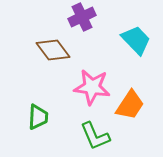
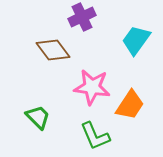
cyan trapezoid: rotated 100 degrees counterclockwise
green trapezoid: rotated 48 degrees counterclockwise
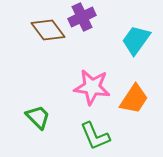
brown diamond: moved 5 px left, 20 px up
orange trapezoid: moved 4 px right, 6 px up
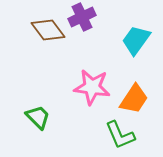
green L-shape: moved 25 px right, 1 px up
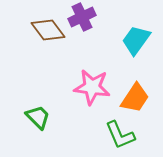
orange trapezoid: moved 1 px right, 1 px up
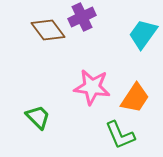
cyan trapezoid: moved 7 px right, 6 px up
